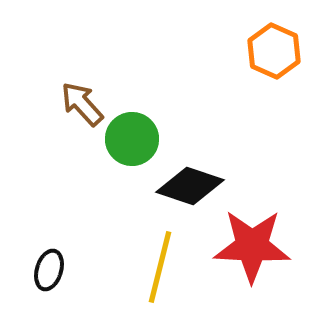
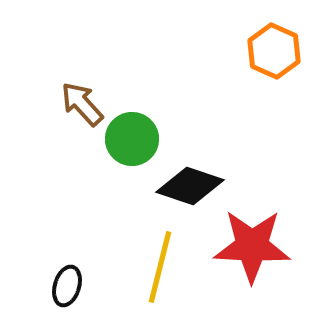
black ellipse: moved 18 px right, 16 px down
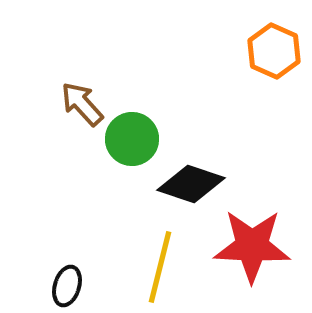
black diamond: moved 1 px right, 2 px up
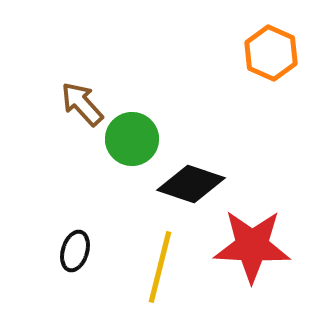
orange hexagon: moved 3 px left, 2 px down
black ellipse: moved 8 px right, 35 px up
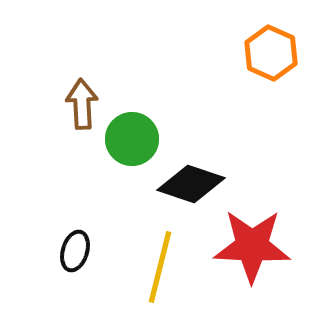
brown arrow: rotated 39 degrees clockwise
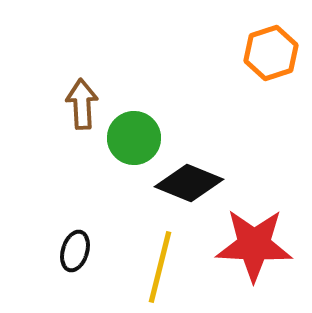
orange hexagon: rotated 18 degrees clockwise
green circle: moved 2 px right, 1 px up
black diamond: moved 2 px left, 1 px up; rotated 4 degrees clockwise
red star: moved 2 px right, 1 px up
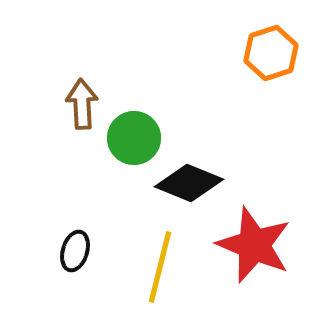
red star: rotated 20 degrees clockwise
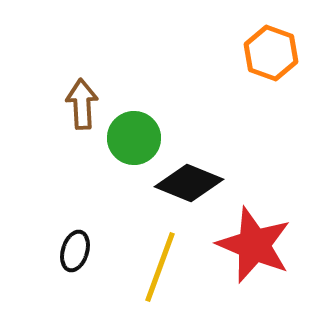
orange hexagon: rotated 22 degrees counterclockwise
yellow line: rotated 6 degrees clockwise
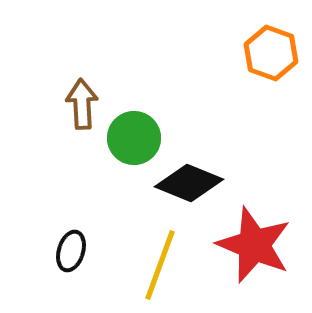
black ellipse: moved 4 px left
yellow line: moved 2 px up
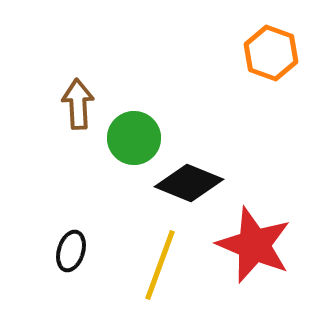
brown arrow: moved 4 px left
